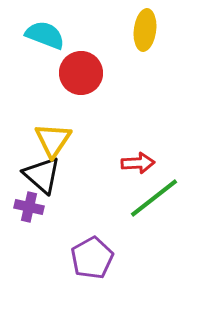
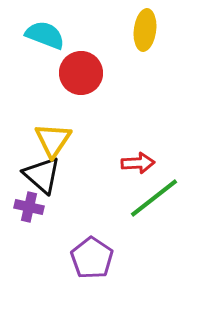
purple pentagon: rotated 9 degrees counterclockwise
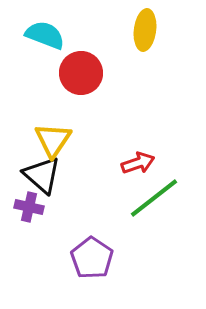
red arrow: rotated 16 degrees counterclockwise
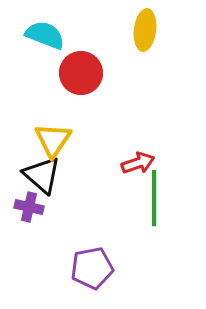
green line: rotated 52 degrees counterclockwise
purple pentagon: moved 10 px down; rotated 27 degrees clockwise
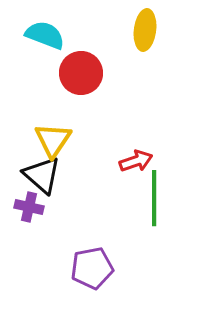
red arrow: moved 2 px left, 2 px up
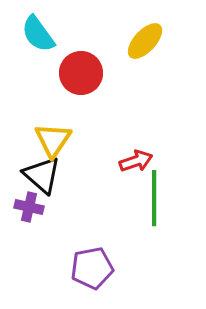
yellow ellipse: moved 11 px down; rotated 36 degrees clockwise
cyan semicircle: moved 7 px left, 1 px up; rotated 147 degrees counterclockwise
